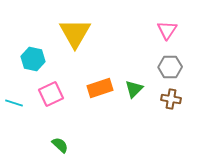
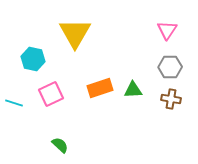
green triangle: moved 1 px left, 1 px down; rotated 42 degrees clockwise
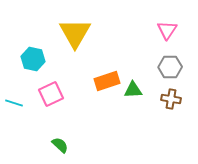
orange rectangle: moved 7 px right, 7 px up
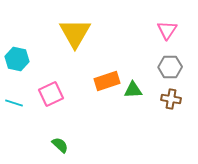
cyan hexagon: moved 16 px left
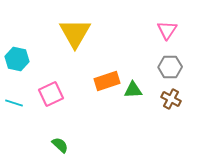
brown cross: rotated 18 degrees clockwise
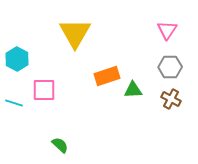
cyan hexagon: rotated 15 degrees clockwise
orange rectangle: moved 5 px up
pink square: moved 7 px left, 4 px up; rotated 25 degrees clockwise
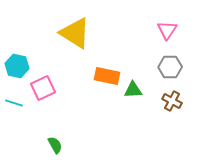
yellow triangle: rotated 28 degrees counterclockwise
cyan hexagon: moved 7 px down; rotated 15 degrees counterclockwise
orange rectangle: rotated 30 degrees clockwise
pink square: moved 1 px left, 2 px up; rotated 25 degrees counterclockwise
brown cross: moved 1 px right, 2 px down
green semicircle: moved 5 px left; rotated 18 degrees clockwise
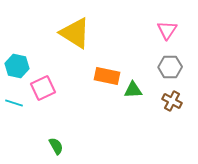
green semicircle: moved 1 px right, 1 px down
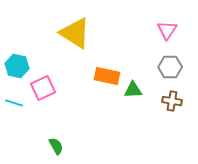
brown cross: rotated 18 degrees counterclockwise
